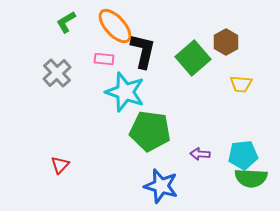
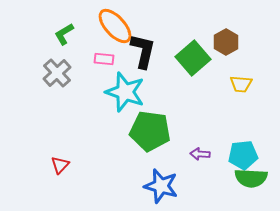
green L-shape: moved 2 px left, 12 px down
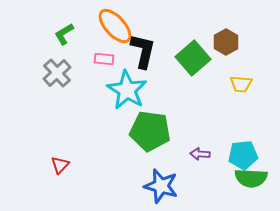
cyan star: moved 2 px right, 2 px up; rotated 12 degrees clockwise
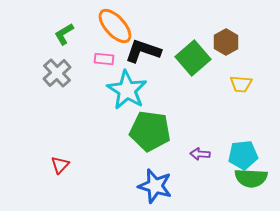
black L-shape: rotated 84 degrees counterclockwise
blue star: moved 6 px left
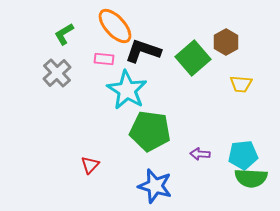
red triangle: moved 30 px right
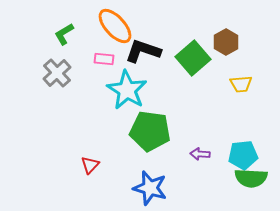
yellow trapezoid: rotated 10 degrees counterclockwise
blue star: moved 5 px left, 2 px down
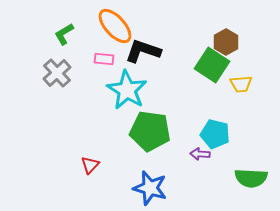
green square: moved 19 px right, 7 px down; rotated 16 degrees counterclockwise
cyan pentagon: moved 28 px left, 21 px up; rotated 20 degrees clockwise
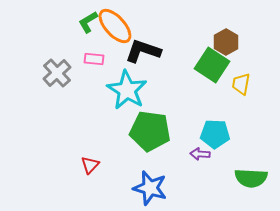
green L-shape: moved 24 px right, 12 px up
pink rectangle: moved 10 px left
yellow trapezoid: rotated 105 degrees clockwise
cyan pentagon: rotated 12 degrees counterclockwise
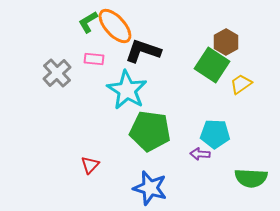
yellow trapezoid: rotated 45 degrees clockwise
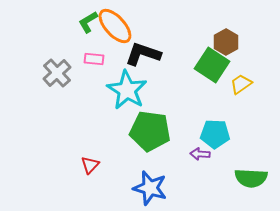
black L-shape: moved 3 px down
